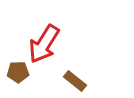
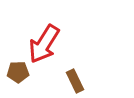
brown rectangle: rotated 25 degrees clockwise
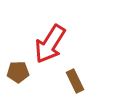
red arrow: moved 6 px right
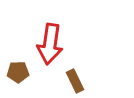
red arrow: rotated 24 degrees counterclockwise
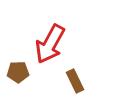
red arrow: rotated 21 degrees clockwise
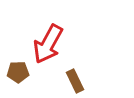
red arrow: moved 2 px left
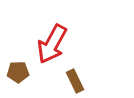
red arrow: moved 4 px right
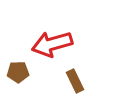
red arrow: rotated 45 degrees clockwise
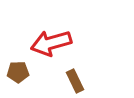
red arrow: moved 1 px left, 1 px up
